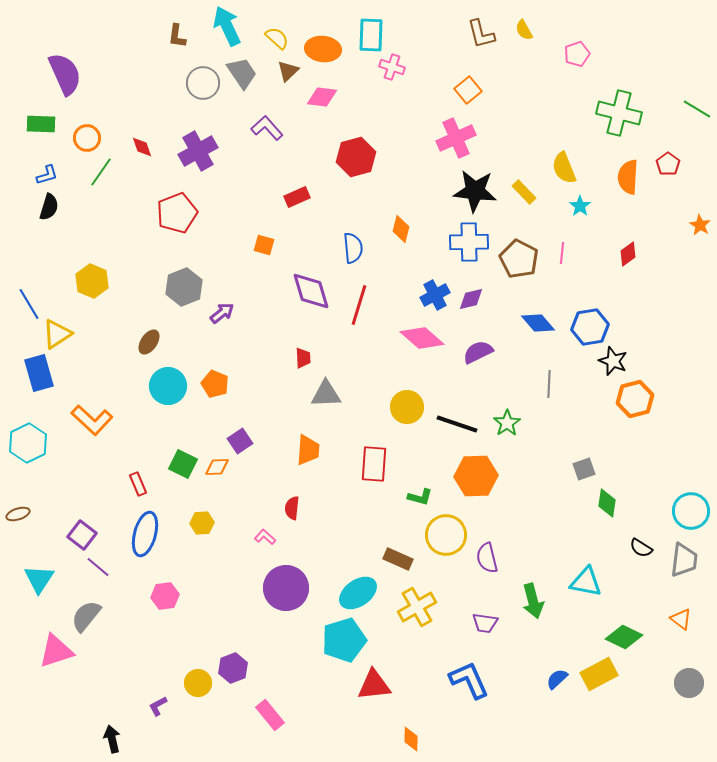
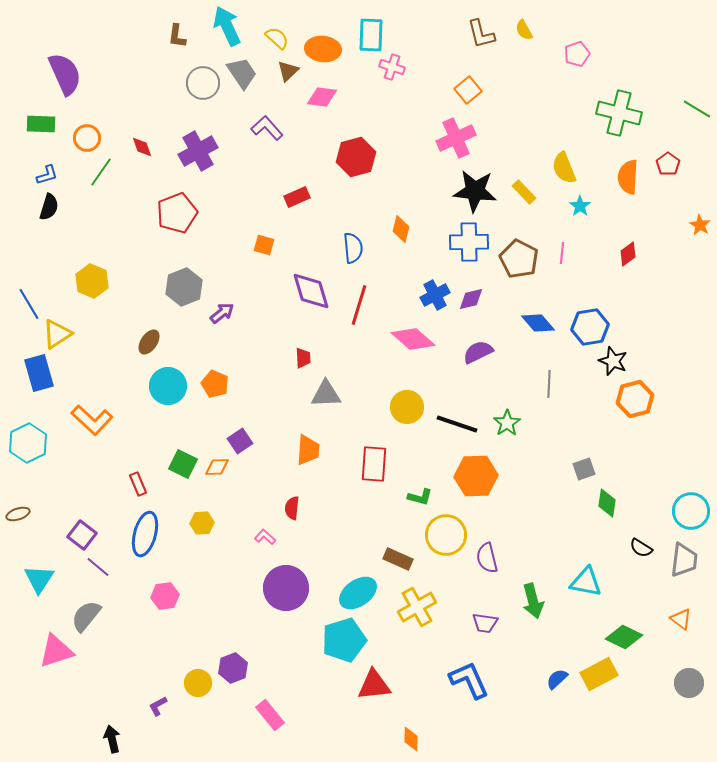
pink diamond at (422, 338): moved 9 px left, 1 px down
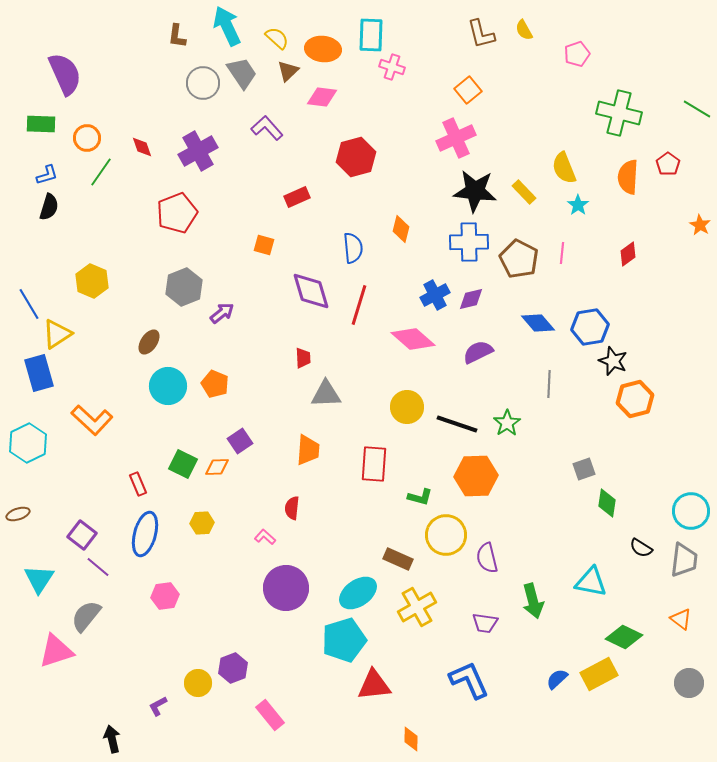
cyan star at (580, 206): moved 2 px left, 1 px up
cyan triangle at (586, 582): moved 5 px right
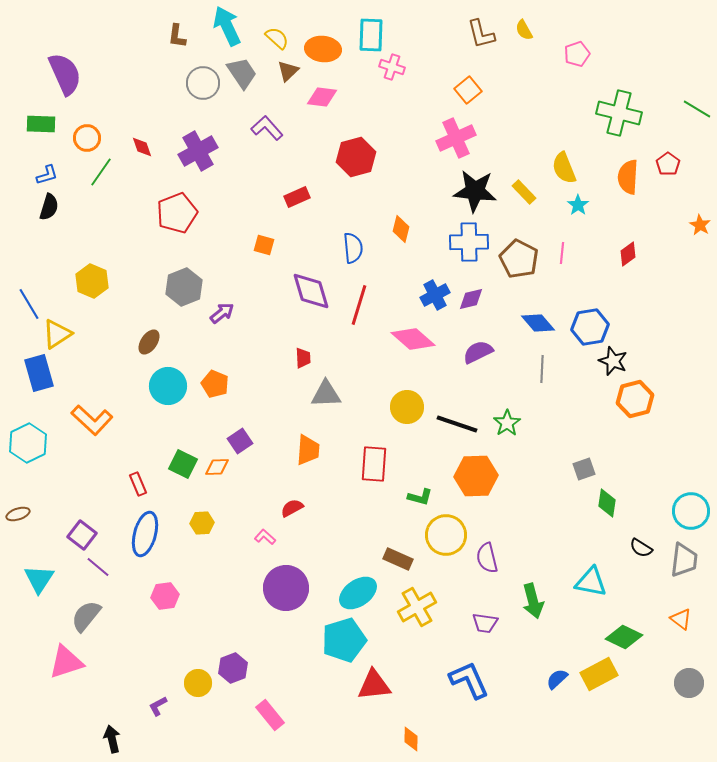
gray line at (549, 384): moved 7 px left, 15 px up
red semicircle at (292, 508): rotated 55 degrees clockwise
pink triangle at (56, 651): moved 10 px right, 11 px down
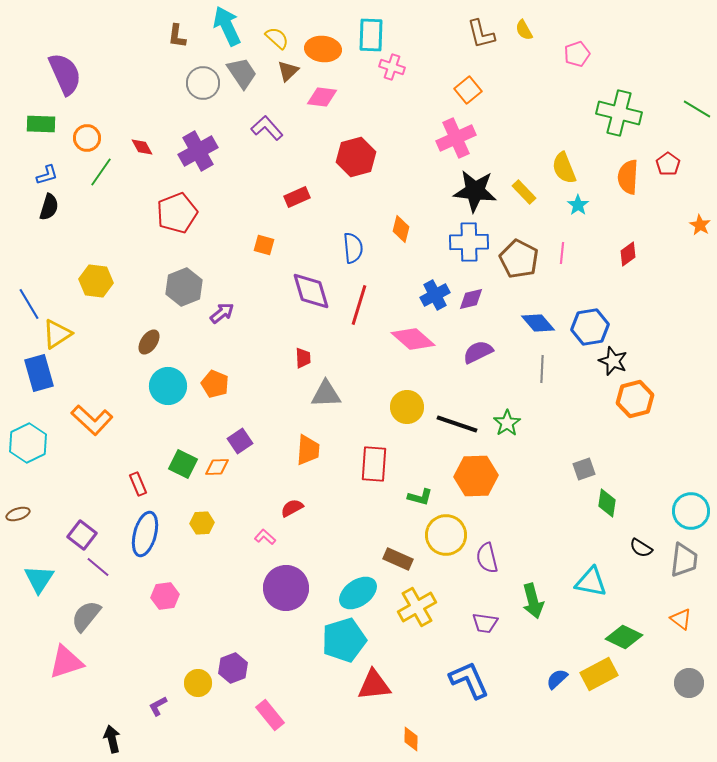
red diamond at (142, 147): rotated 10 degrees counterclockwise
yellow hexagon at (92, 281): moved 4 px right; rotated 16 degrees counterclockwise
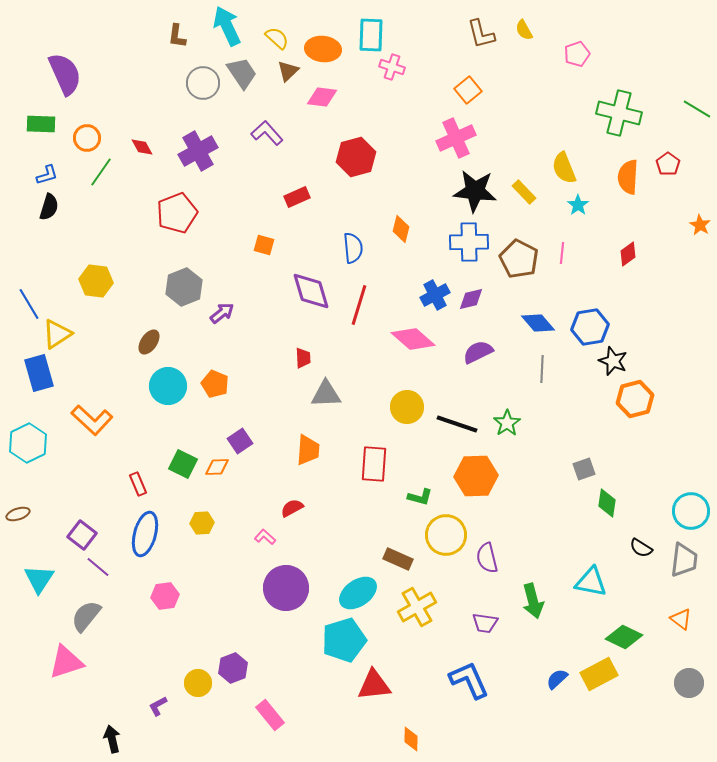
purple L-shape at (267, 128): moved 5 px down
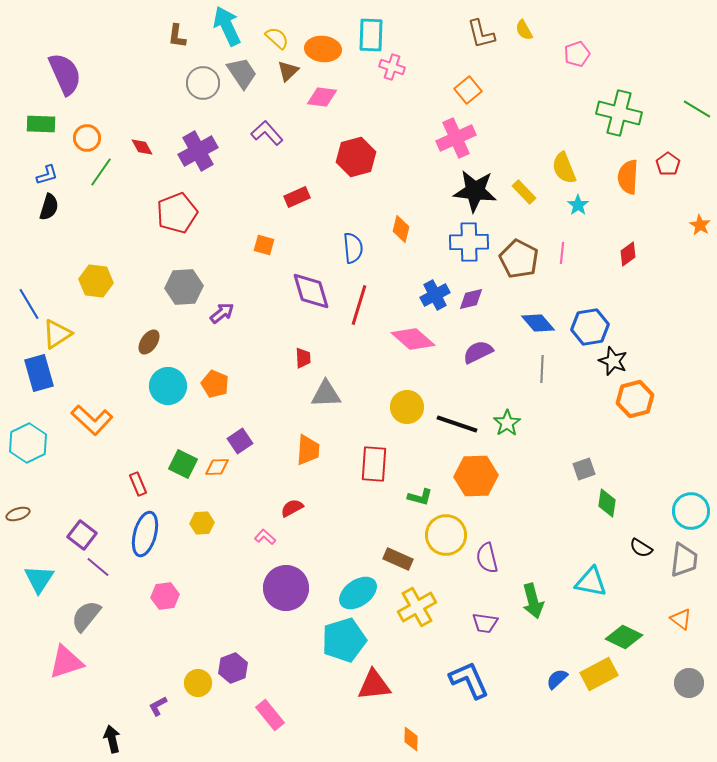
gray hexagon at (184, 287): rotated 18 degrees clockwise
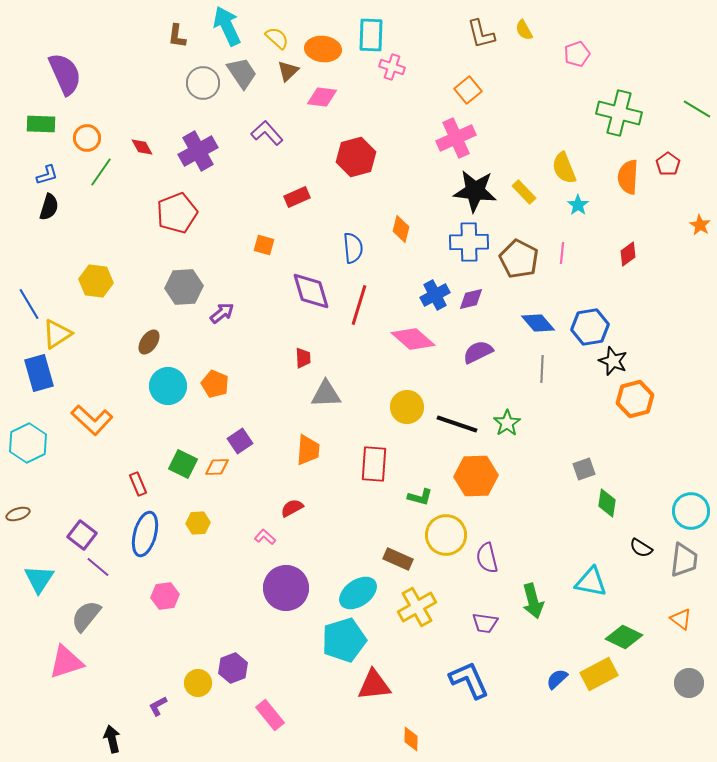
yellow hexagon at (202, 523): moved 4 px left
